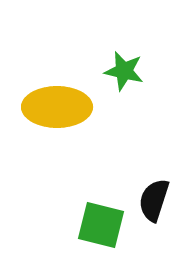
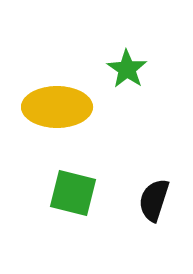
green star: moved 3 px right, 2 px up; rotated 21 degrees clockwise
green square: moved 28 px left, 32 px up
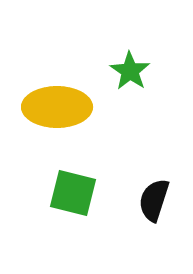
green star: moved 3 px right, 2 px down
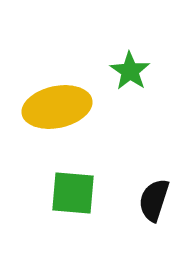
yellow ellipse: rotated 12 degrees counterclockwise
green square: rotated 9 degrees counterclockwise
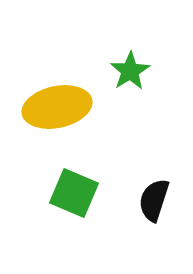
green star: rotated 6 degrees clockwise
green square: moved 1 px right; rotated 18 degrees clockwise
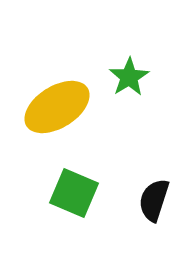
green star: moved 1 px left, 6 px down
yellow ellipse: rotated 20 degrees counterclockwise
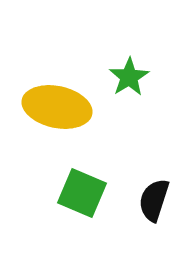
yellow ellipse: rotated 44 degrees clockwise
green square: moved 8 px right
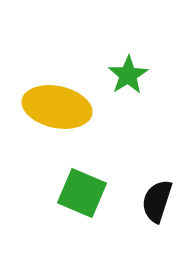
green star: moved 1 px left, 2 px up
black semicircle: moved 3 px right, 1 px down
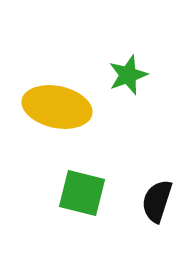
green star: rotated 12 degrees clockwise
green square: rotated 9 degrees counterclockwise
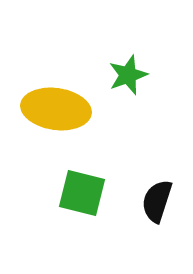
yellow ellipse: moved 1 px left, 2 px down; rotated 4 degrees counterclockwise
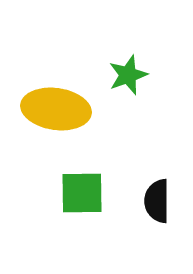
green square: rotated 15 degrees counterclockwise
black semicircle: rotated 18 degrees counterclockwise
